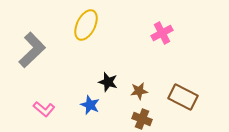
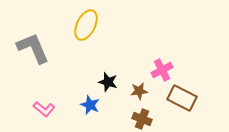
pink cross: moved 37 px down
gray L-shape: moved 1 px right, 2 px up; rotated 69 degrees counterclockwise
brown rectangle: moved 1 px left, 1 px down
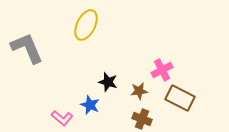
gray L-shape: moved 6 px left
brown rectangle: moved 2 px left
pink L-shape: moved 18 px right, 9 px down
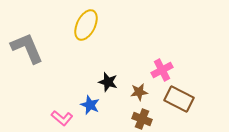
brown star: moved 1 px down
brown rectangle: moved 1 px left, 1 px down
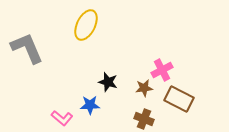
brown star: moved 5 px right, 4 px up
blue star: rotated 24 degrees counterclockwise
brown cross: moved 2 px right
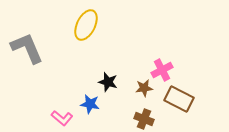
blue star: moved 1 px up; rotated 12 degrees clockwise
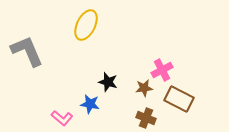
gray L-shape: moved 3 px down
brown cross: moved 2 px right, 1 px up
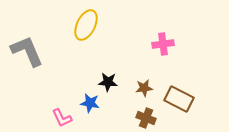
pink cross: moved 1 px right, 26 px up; rotated 20 degrees clockwise
black star: rotated 12 degrees counterclockwise
blue star: moved 1 px up
pink L-shape: rotated 25 degrees clockwise
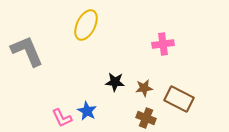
black star: moved 7 px right
blue star: moved 3 px left, 8 px down; rotated 18 degrees clockwise
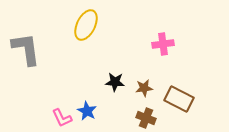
gray L-shape: moved 1 px left, 2 px up; rotated 15 degrees clockwise
